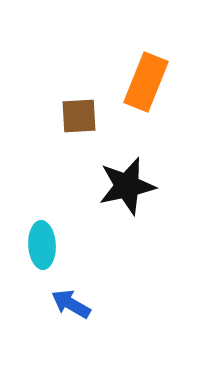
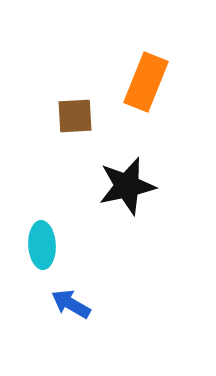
brown square: moved 4 px left
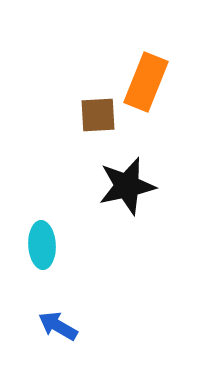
brown square: moved 23 px right, 1 px up
blue arrow: moved 13 px left, 22 px down
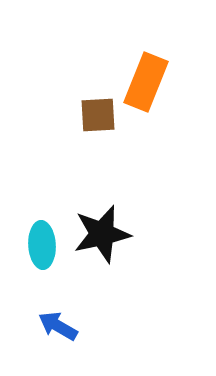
black star: moved 25 px left, 48 px down
